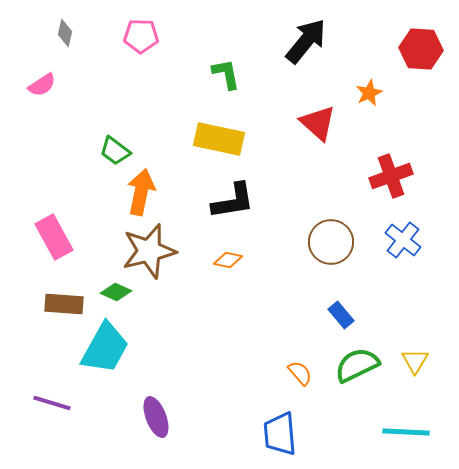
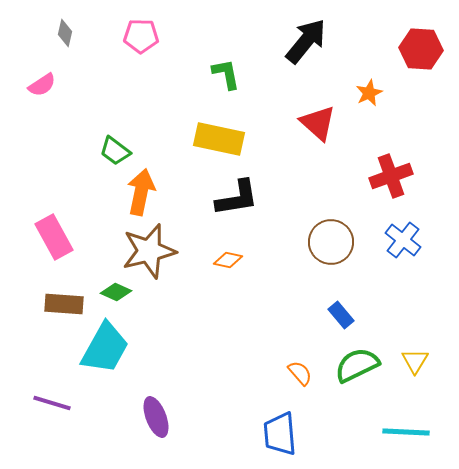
black L-shape: moved 4 px right, 3 px up
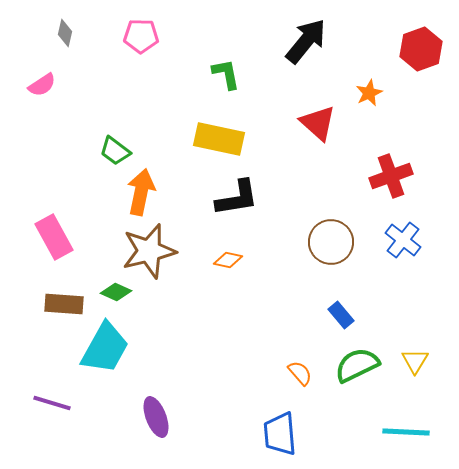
red hexagon: rotated 24 degrees counterclockwise
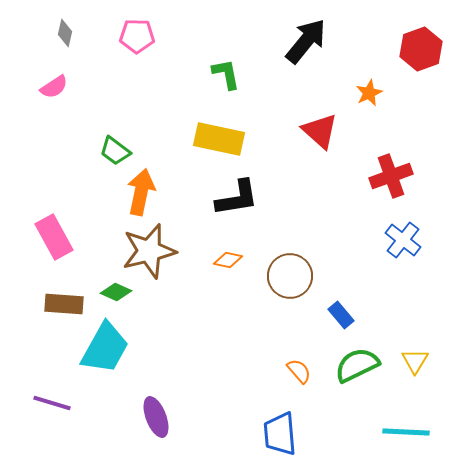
pink pentagon: moved 4 px left
pink semicircle: moved 12 px right, 2 px down
red triangle: moved 2 px right, 8 px down
brown circle: moved 41 px left, 34 px down
orange semicircle: moved 1 px left, 2 px up
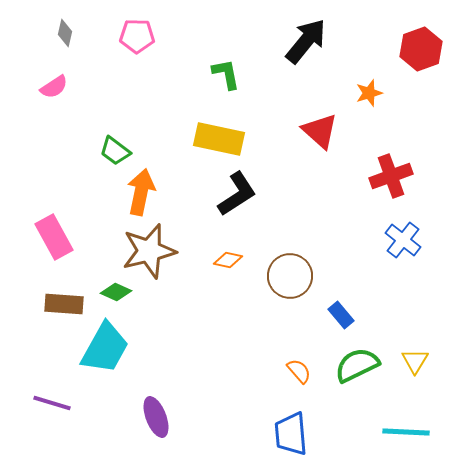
orange star: rotated 8 degrees clockwise
black L-shape: moved 4 px up; rotated 24 degrees counterclockwise
blue trapezoid: moved 11 px right
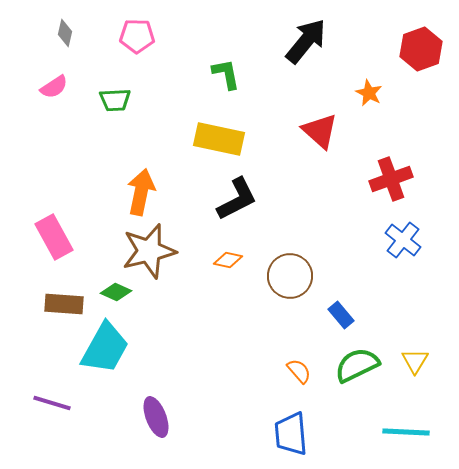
orange star: rotated 28 degrees counterclockwise
green trapezoid: moved 51 px up; rotated 40 degrees counterclockwise
red cross: moved 3 px down
black L-shape: moved 5 px down; rotated 6 degrees clockwise
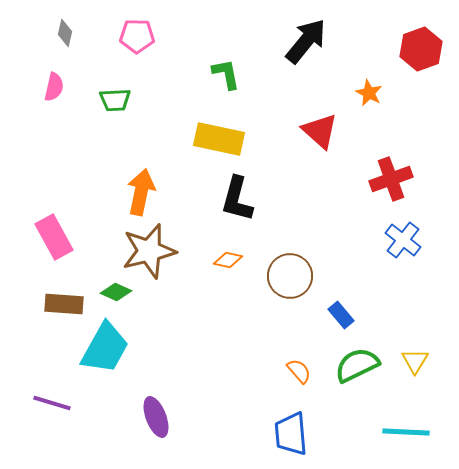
pink semicircle: rotated 44 degrees counterclockwise
black L-shape: rotated 132 degrees clockwise
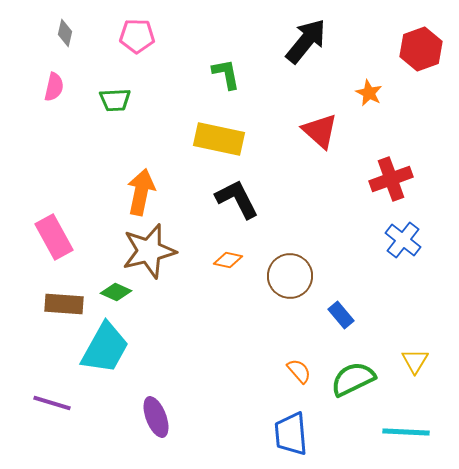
black L-shape: rotated 138 degrees clockwise
green semicircle: moved 4 px left, 14 px down
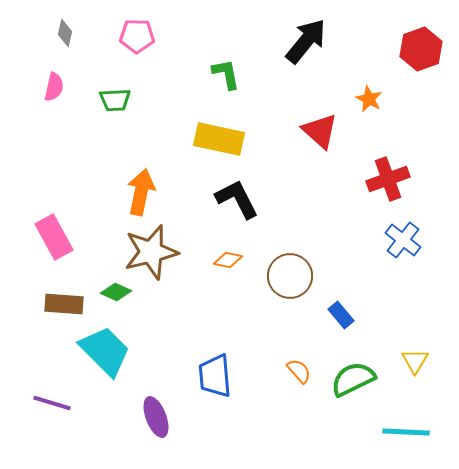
orange star: moved 6 px down
red cross: moved 3 px left
brown star: moved 2 px right, 1 px down
cyan trapezoid: moved 3 px down; rotated 74 degrees counterclockwise
blue trapezoid: moved 76 px left, 58 px up
